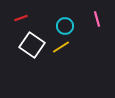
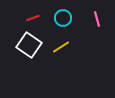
red line: moved 12 px right
cyan circle: moved 2 px left, 8 px up
white square: moved 3 px left
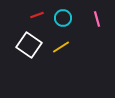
red line: moved 4 px right, 3 px up
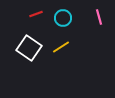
red line: moved 1 px left, 1 px up
pink line: moved 2 px right, 2 px up
white square: moved 3 px down
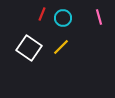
red line: moved 6 px right; rotated 48 degrees counterclockwise
yellow line: rotated 12 degrees counterclockwise
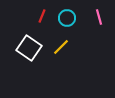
red line: moved 2 px down
cyan circle: moved 4 px right
